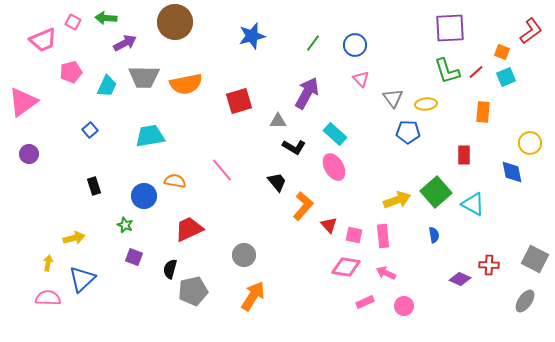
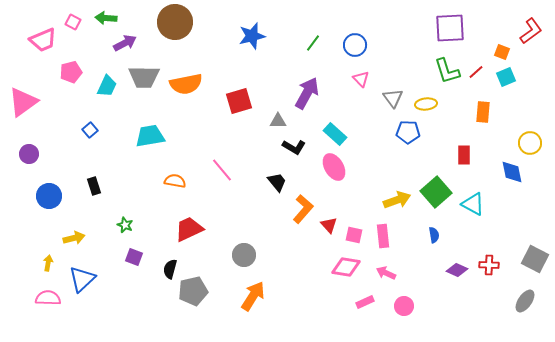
blue circle at (144, 196): moved 95 px left
orange L-shape at (303, 206): moved 3 px down
purple diamond at (460, 279): moved 3 px left, 9 px up
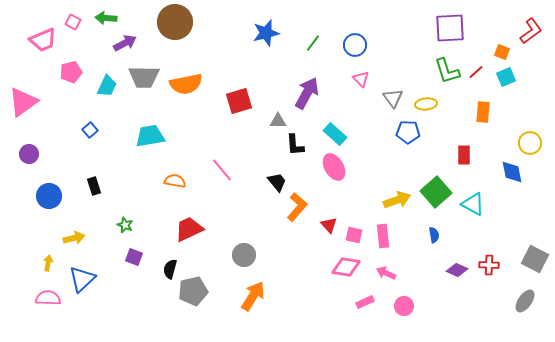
blue star at (252, 36): moved 14 px right, 3 px up
black L-shape at (294, 147): moved 1 px right, 2 px up; rotated 55 degrees clockwise
orange L-shape at (303, 209): moved 6 px left, 2 px up
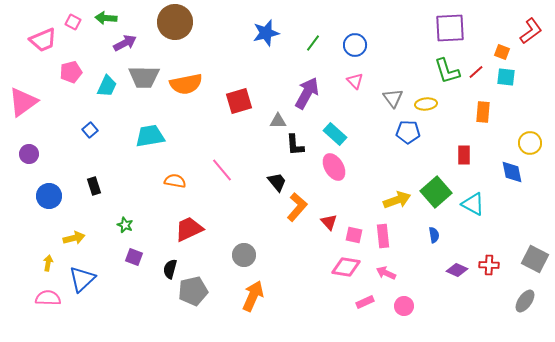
cyan square at (506, 77): rotated 30 degrees clockwise
pink triangle at (361, 79): moved 6 px left, 2 px down
red triangle at (329, 225): moved 3 px up
orange arrow at (253, 296): rotated 8 degrees counterclockwise
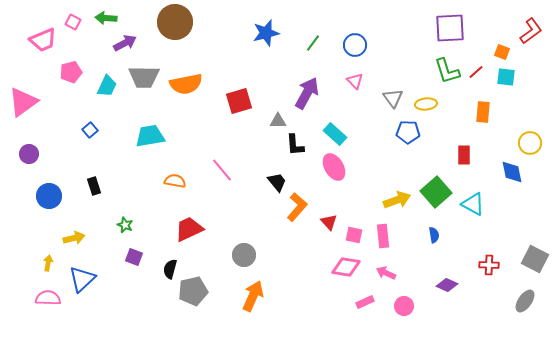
purple diamond at (457, 270): moved 10 px left, 15 px down
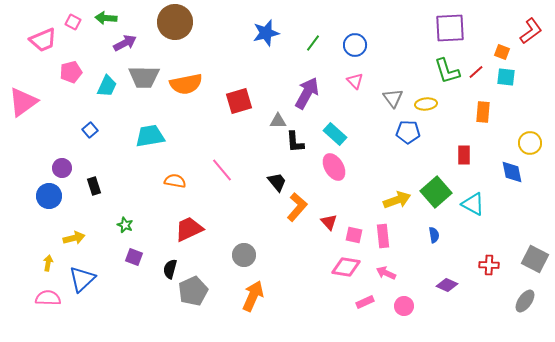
black L-shape at (295, 145): moved 3 px up
purple circle at (29, 154): moved 33 px right, 14 px down
gray pentagon at (193, 291): rotated 12 degrees counterclockwise
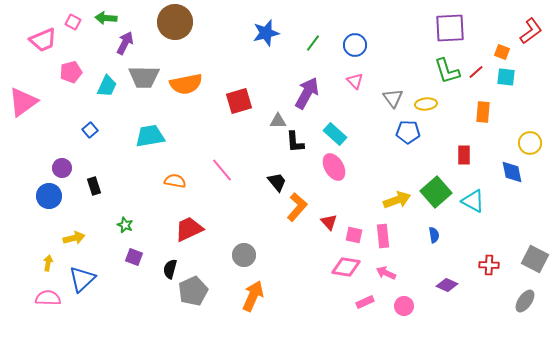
purple arrow at (125, 43): rotated 35 degrees counterclockwise
cyan triangle at (473, 204): moved 3 px up
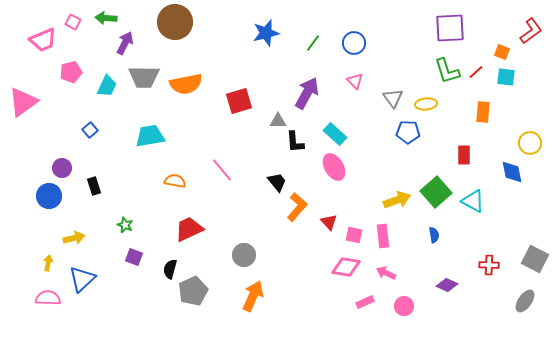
blue circle at (355, 45): moved 1 px left, 2 px up
